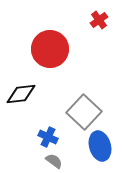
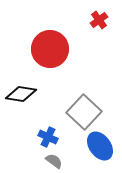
black diamond: rotated 16 degrees clockwise
blue ellipse: rotated 20 degrees counterclockwise
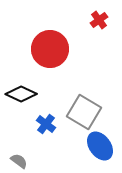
black diamond: rotated 16 degrees clockwise
gray square: rotated 12 degrees counterclockwise
blue cross: moved 2 px left, 13 px up; rotated 12 degrees clockwise
gray semicircle: moved 35 px left
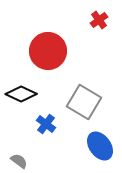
red circle: moved 2 px left, 2 px down
gray square: moved 10 px up
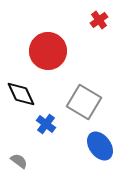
black diamond: rotated 40 degrees clockwise
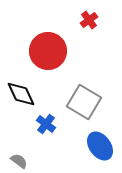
red cross: moved 10 px left
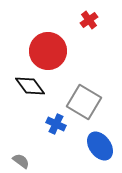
black diamond: moved 9 px right, 8 px up; rotated 12 degrees counterclockwise
blue cross: moved 10 px right; rotated 12 degrees counterclockwise
gray semicircle: moved 2 px right
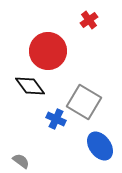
blue cross: moved 5 px up
